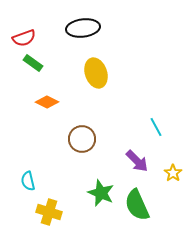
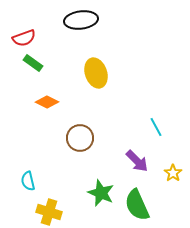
black ellipse: moved 2 px left, 8 px up
brown circle: moved 2 px left, 1 px up
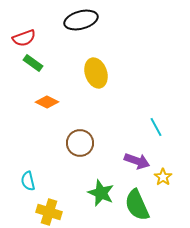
black ellipse: rotated 8 degrees counterclockwise
brown circle: moved 5 px down
purple arrow: rotated 25 degrees counterclockwise
yellow star: moved 10 px left, 4 px down
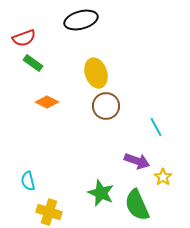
brown circle: moved 26 px right, 37 px up
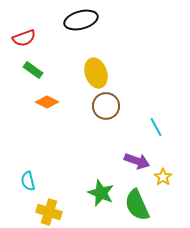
green rectangle: moved 7 px down
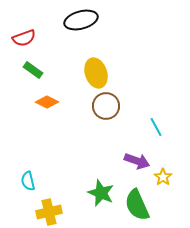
yellow cross: rotated 30 degrees counterclockwise
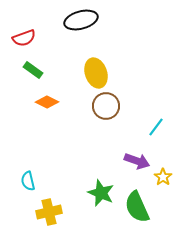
cyan line: rotated 66 degrees clockwise
green semicircle: moved 2 px down
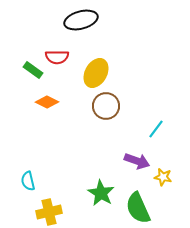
red semicircle: moved 33 px right, 19 px down; rotated 20 degrees clockwise
yellow ellipse: rotated 48 degrees clockwise
cyan line: moved 2 px down
yellow star: rotated 24 degrees counterclockwise
green star: rotated 8 degrees clockwise
green semicircle: moved 1 px right, 1 px down
